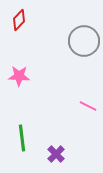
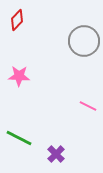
red diamond: moved 2 px left
green line: moved 3 px left; rotated 56 degrees counterclockwise
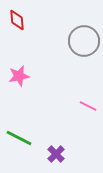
red diamond: rotated 50 degrees counterclockwise
pink star: rotated 15 degrees counterclockwise
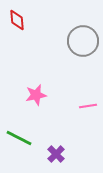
gray circle: moved 1 px left
pink star: moved 17 px right, 19 px down
pink line: rotated 36 degrees counterclockwise
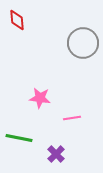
gray circle: moved 2 px down
pink star: moved 4 px right, 3 px down; rotated 20 degrees clockwise
pink line: moved 16 px left, 12 px down
green line: rotated 16 degrees counterclockwise
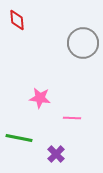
pink line: rotated 12 degrees clockwise
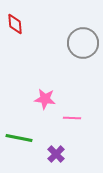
red diamond: moved 2 px left, 4 px down
pink star: moved 5 px right, 1 px down
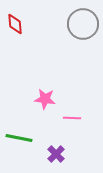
gray circle: moved 19 px up
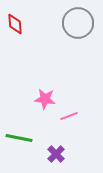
gray circle: moved 5 px left, 1 px up
pink line: moved 3 px left, 2 px up; rotated 24 degrees counterclockwise
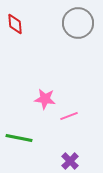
purple cross: moved 14 px right, 7 px down
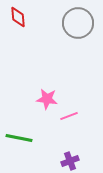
red diamond: moved 3 px right, 7 px up
pink star: moved 2 px right
purple cross: rotated 24 degrees clockwise
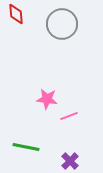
red diamond: moved 2 px left, 3 px up
gray circle: moved 16 px left, 1 px down
green line: moved 7 px right, 9 px down
purple cross: rotated 24 degrees counterclockwise
